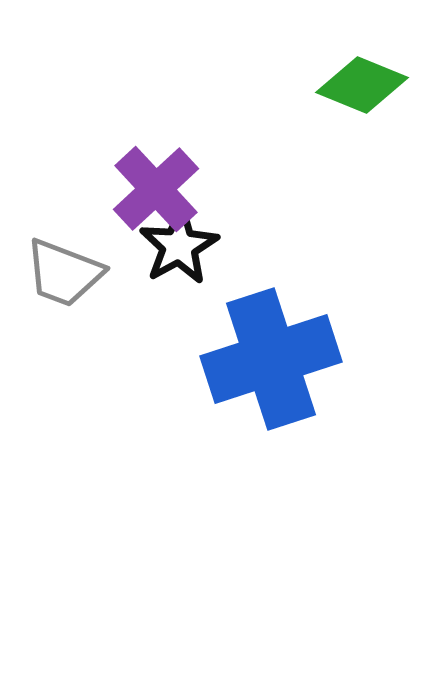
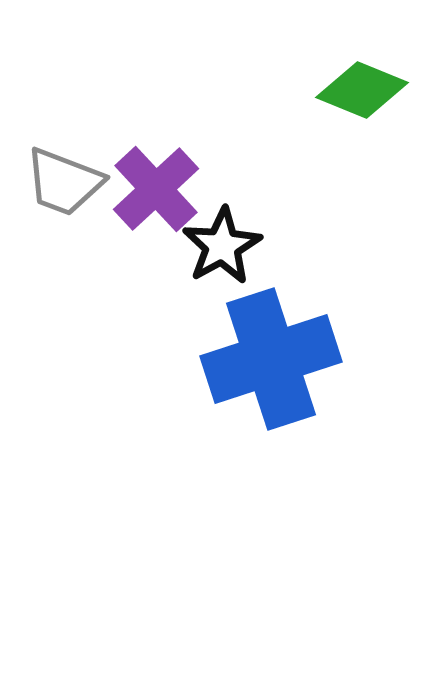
green diamond: moved 5 px down
black star: moved 43 px right
gray trapezoid: moved 91 px up
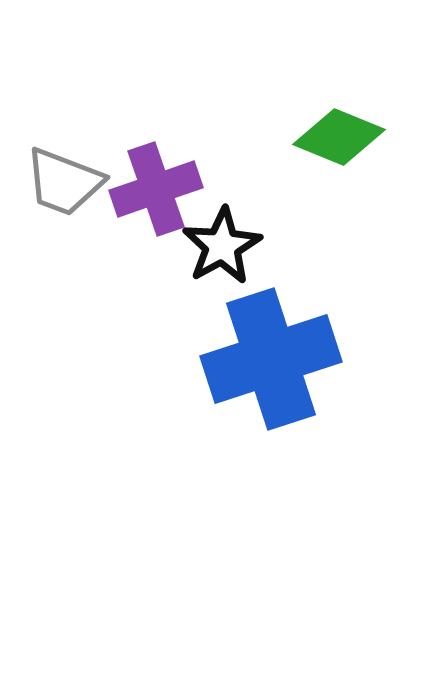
green diamond: moved 23 px left, 47 px down
purple cross: rotated 24 degrees clockwise
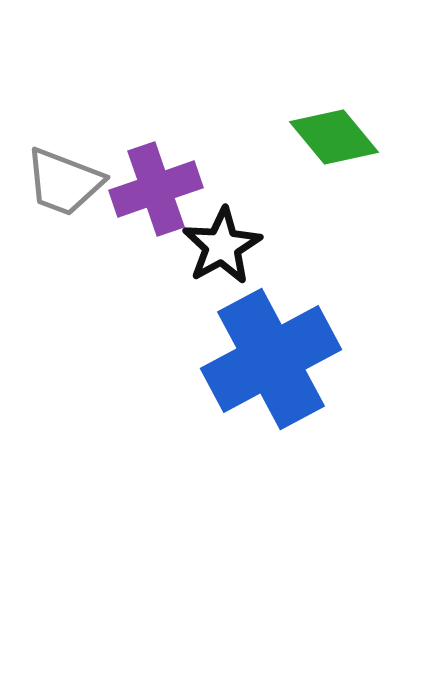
green diamond: moved 5 px left; rotated 28 degrees clockwise
blue cross: rotated 10 degrees counterclockwise
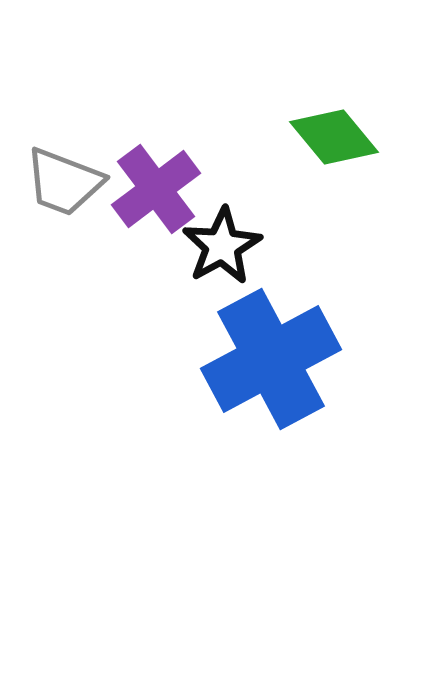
purple cross: rotated 18 degrees counterclockwise
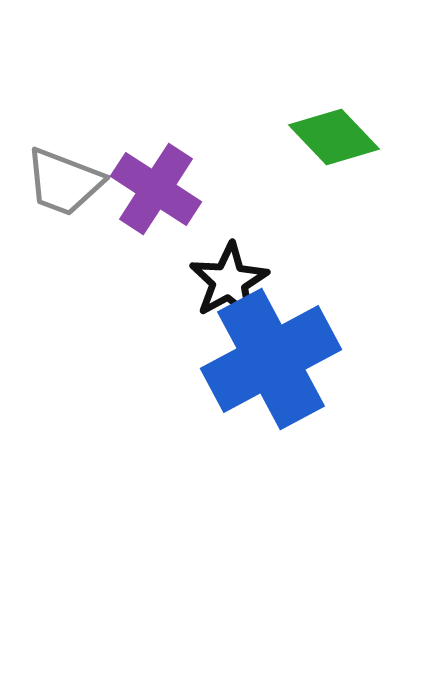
green diamond: rotated 4 degrees counterclockwise
purple cross: rotated 20 degrees counterclockwise
black star: moved 7 px right, 35 px down
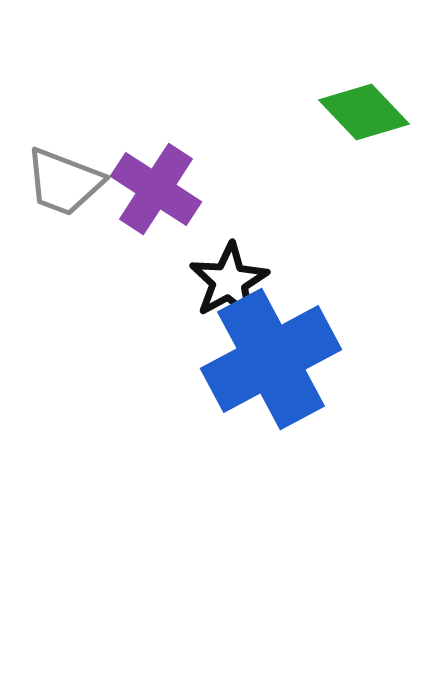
green diamond: moved 30 px right, 25 px up
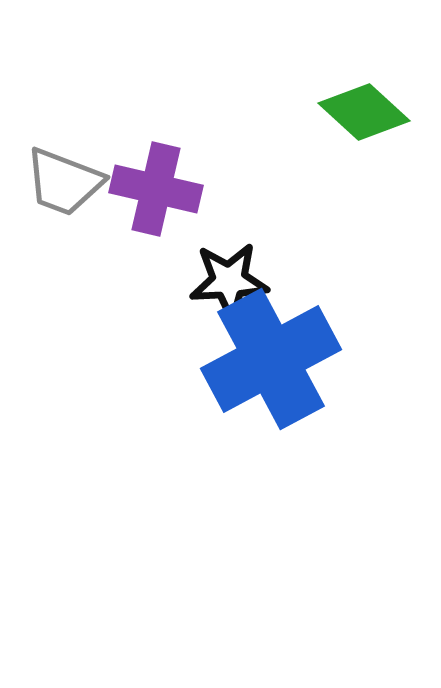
green diamond: rotated 4 degrees counterclockwise
purple cross: rotated 20 degrees counterclockwise
black star: rotated 26 degrees clockwise
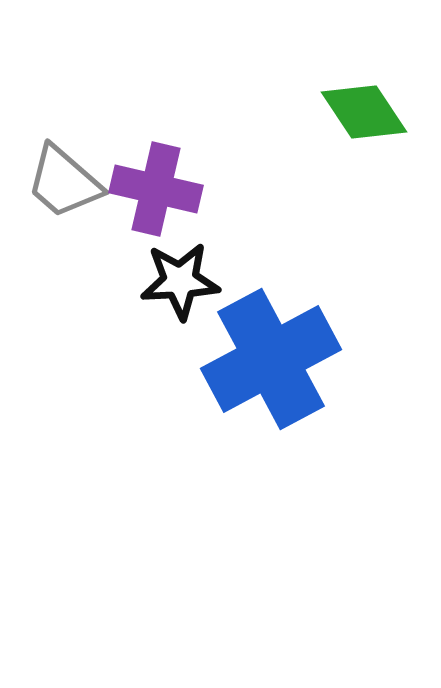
green diamond: rotated 14 degrees clockwise
gray trapezoid: rotated 20 degrees clockwise
black star: moved 49 px left
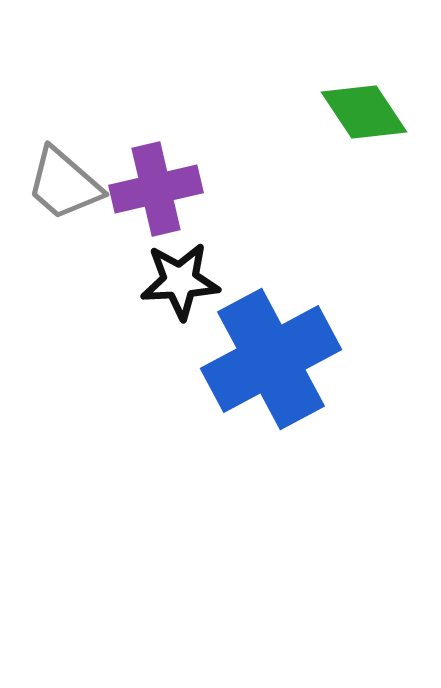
gray trapezoid: moved 2 px down
purple cross: rotated 26 degrees counterclockwise
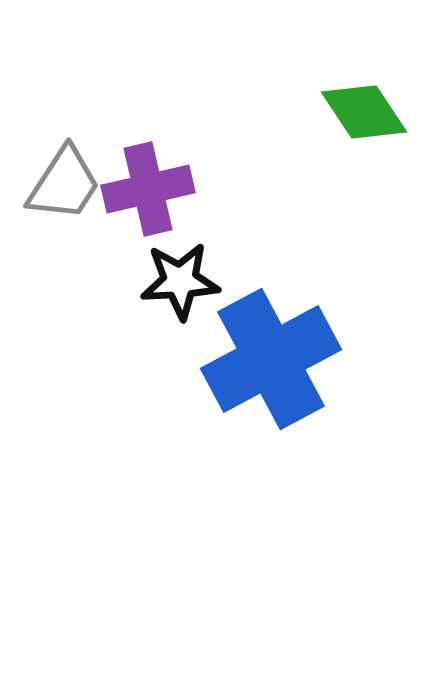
gray trapezoid: rotated 98 degrees counterclockwise
purple cross: moved 8 px left
